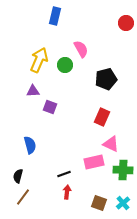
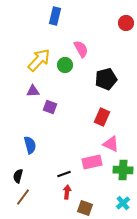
yellow arrow: rotated 20 degrees clockwise
pink rectangle: moved 2 px left
brown square: moved 14 px left, 5 px down
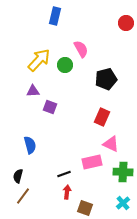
green cross: moved 2 px down
brown line: moved 1 px up
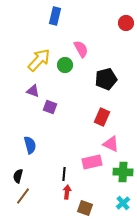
purple triangle: rotated 24 degrees clockwise
black line: rotated 64 degrees counterclockwise
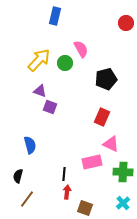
green circle: moved 2 px up
purple triangle: moved 7 px right
brown line: moved 4 px right, 3 px down
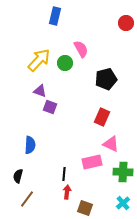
blue semicircle: rotated 18 degrees clockwise
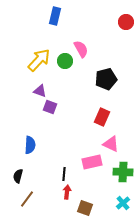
red circle: moved 1 px up
green circle: moved 2 px up
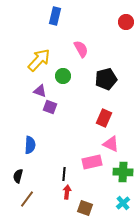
green circle: moved 2 px left, 15 px down
red rectangle: moved 2 px right, 1 px down
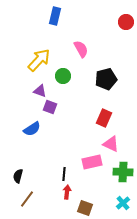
blue semicircle: moved 2 px right, 16 px up; rotated 54 degrees clockwise
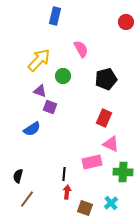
cyan cross: moved 12 px left
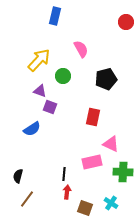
red rectangle: moved 11 px left, 1 px up; rotated 12 degrees counterclockwise
cyan cross: rotated 16 degrees counterclockwise
